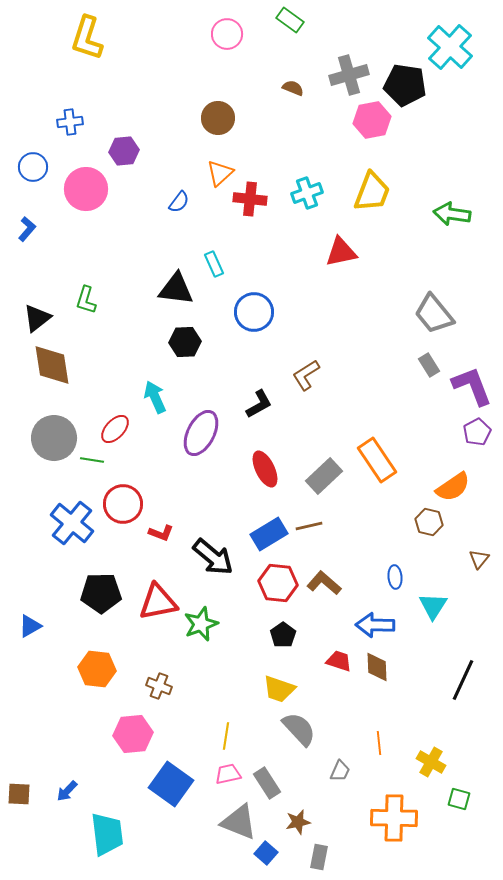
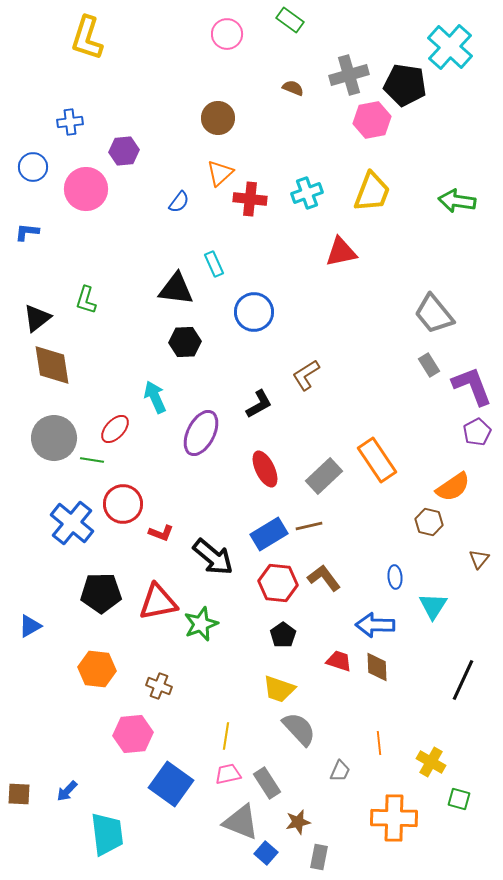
green arrow at (452, 214): moved 5 px right, 13 px up
blue L-shape at (27, 229): moved 3 px down; rotated 125 degrees counterclockwise
brown L-shape at (324, 583): moved 5 px up; rotated 12 degrees clockwise
gray triangle at (239, 822): moved 2 px right
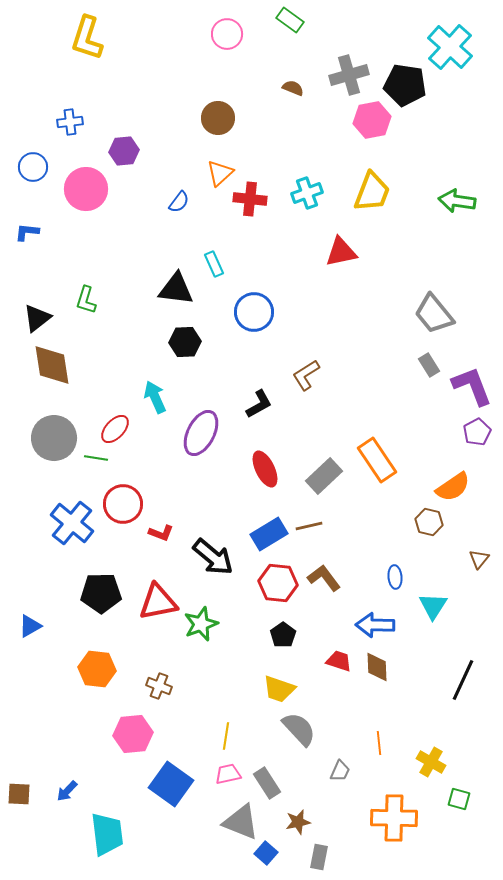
green line at (92, 460): moved 4 px right, 2 px up
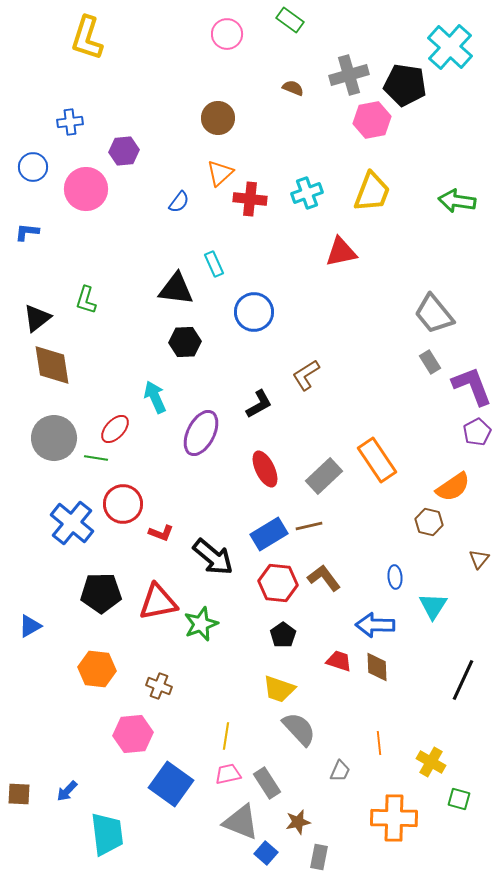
gray rectangle at (429, 365): moved 1 px right, 3 px up
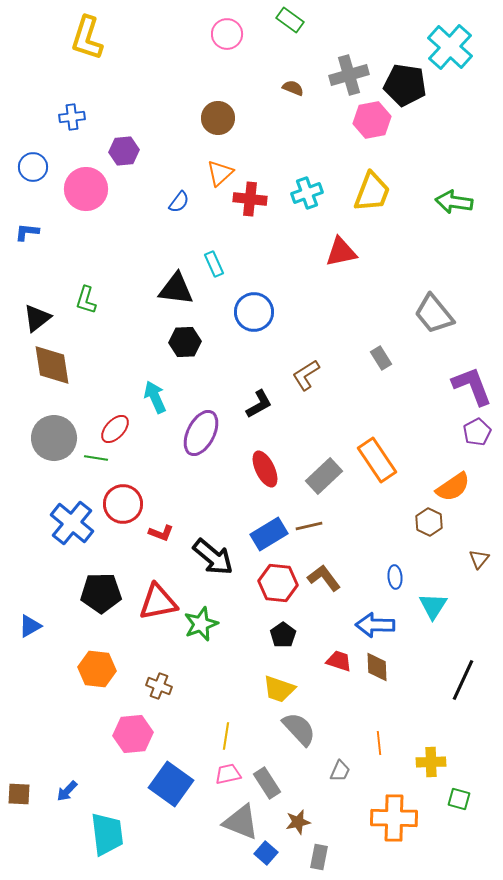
blue cross at (70, 122): moved 2 px right, 5 px up
green arrow at (457, 201): moved 3 px left, 1 px down
gray rectangle at (430, 362): moved 49 px left, 4 px up
brown hexagon at (429, 522): rotated 12 degrees clockwise
yellow cross at (431, 762): rotated 32 degrees counterclockwise
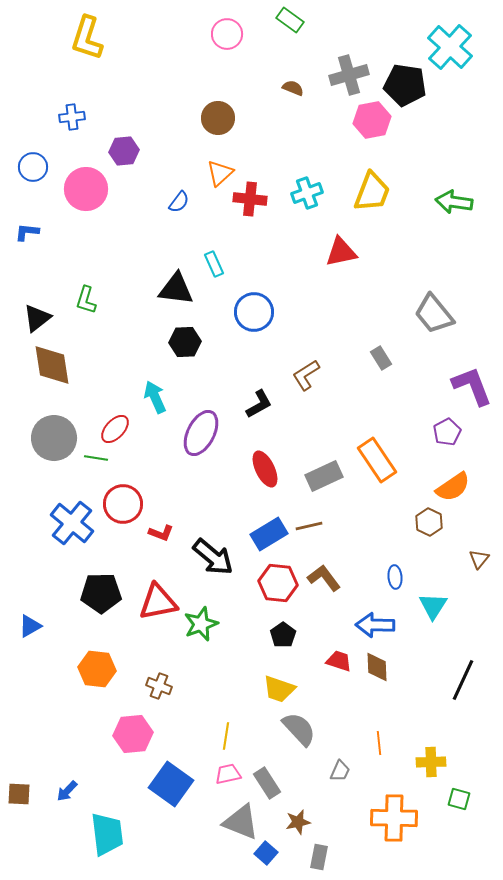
purple pentagon at (477, 432): moved 30 px left
gray rectangle at (324, 476): rotated 18 degrees clockwise
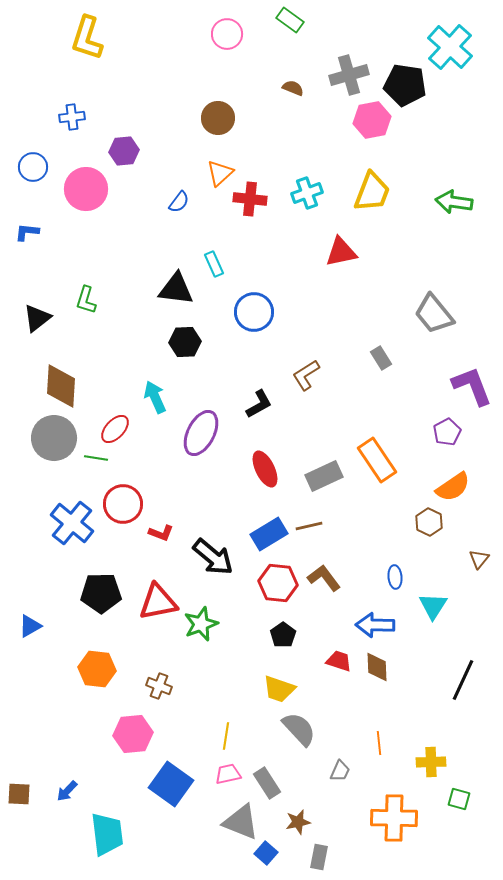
brown diamond at (52, 365): moved 9 px right, 21 px down; rotated 12 degrees clockwise
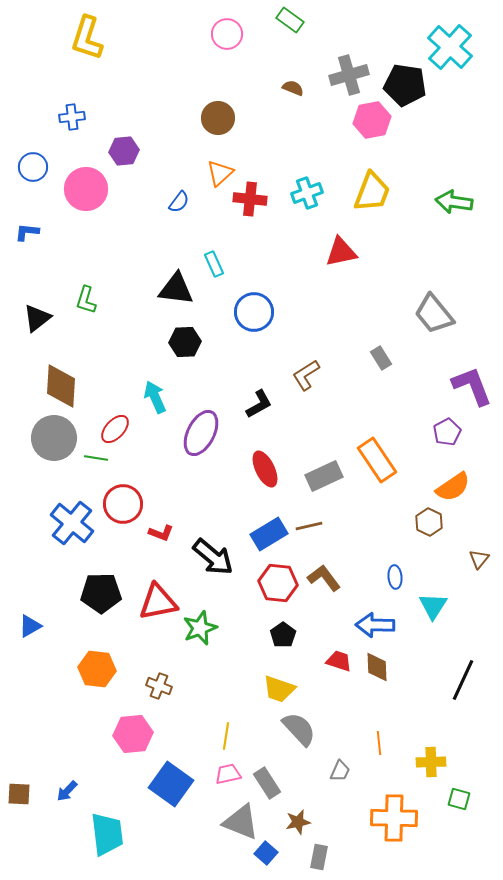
green star at (201, 624): moved 1 px left, 4 px down
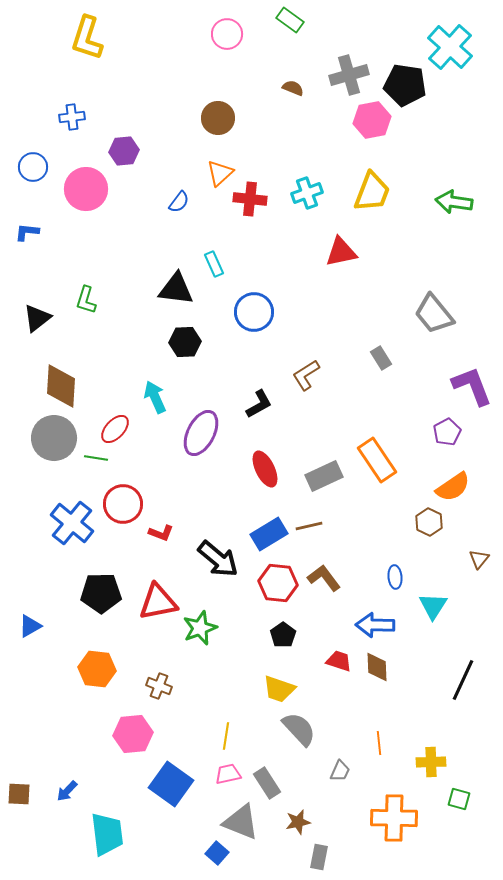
black arrow at (213, 557): moved 5 px right, 2 px down
blue square at (266, 853): moved 49 px left
